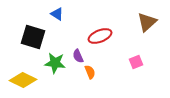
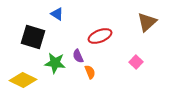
pink square: rotated 24 degrees counterclockwise
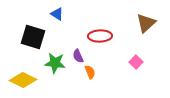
brown triangle: moved 1 px left, 1 px down
red ellipse: rotated 20 degrees clockwise
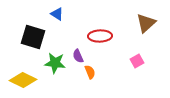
pink square: moved 1 px right, 1 px up; rotated 16 degrees clockwise
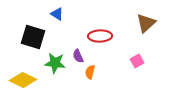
orange semicircle: rotated 144 degrees counterclockwise
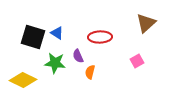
blue triangle: moved 19 px down
red ellipse: moved 1 px down
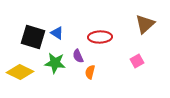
brown triangle: moved 1 px left, 1 px down
yellow diamond: moved 3 px left, 8 px up
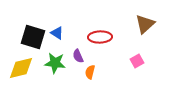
yellow diamond: moved 1 px right, 4 px up; rotated 40 degrees counterclockwise
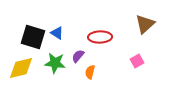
purple semicircle: rotated 64 degrees clockwise
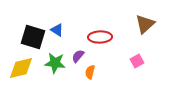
blue triangle: moved 3 px up
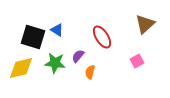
red ellipse: moved 2 px right; rotated 60 degrees clockwise
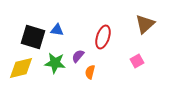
blue triangle: rotated 24 degrees counterclockwise
red ellipse: moved 1 px right; rotated 50 degrees clockwise
